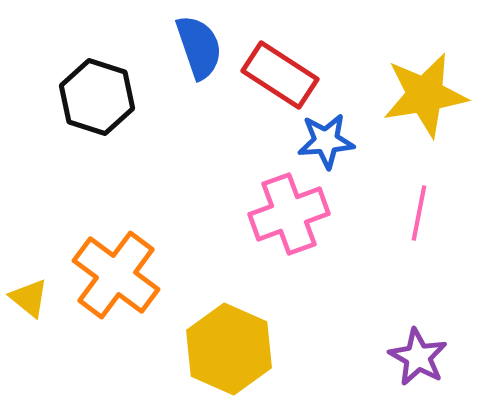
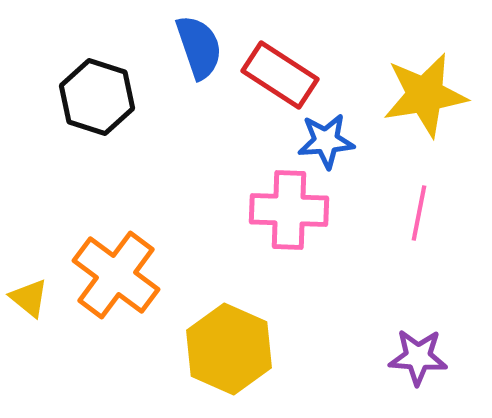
pink cross: moved 4 px up; rotated 22 degrees clockwise
purple star: rotated 26 degrees counterclockwise
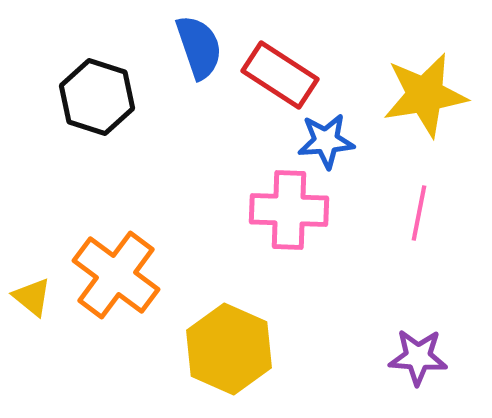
yellow triangle: moved 3 px right, 1 px up
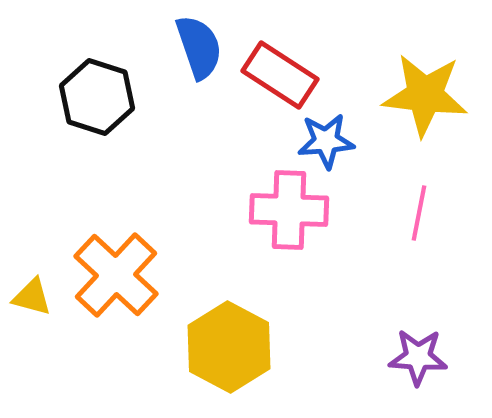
yellow star: rotated 16 degrees clockwise
orange cross: rotated 6 degrees clockwise
yellow triangle: rotated 24 degrees counterclockwise
yellow hexagon: moved 2 px up; rotated 4 degrees clockwise
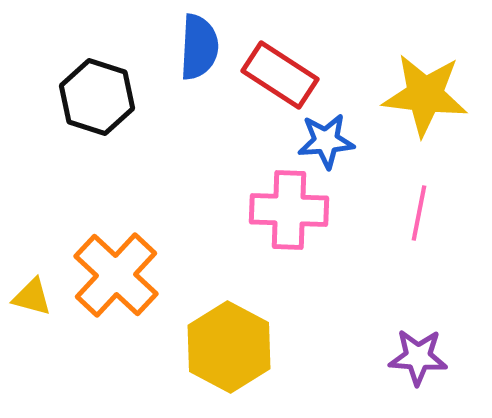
blue semicircle: rotated 22 degrees clockwise
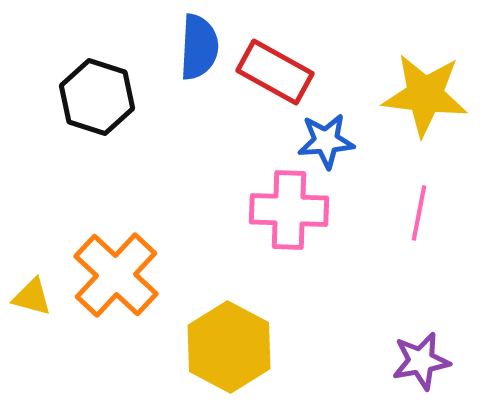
red rectangle: moved 5 px left, 3 px up; rotated 4 degrees counterclockwise
purple star: moved 3 px right, 4 px down; rotated 14 degrees counterclockwise
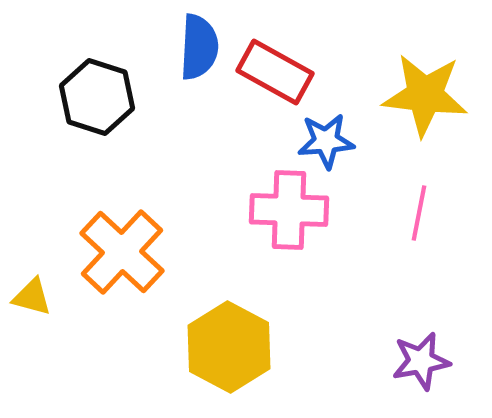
orange cross: moved 6 px right, 23 px up
